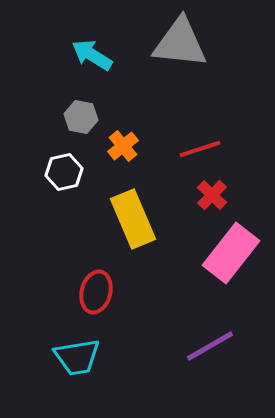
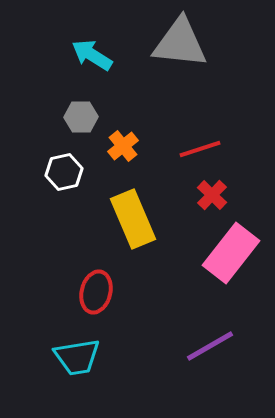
gray hexagon: rotated 12 degrees counterclockwise
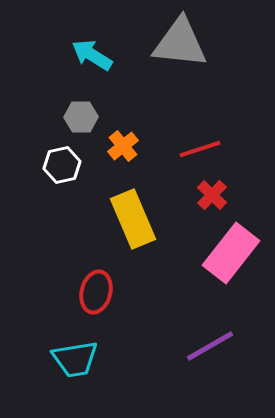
white hexagon: moved 2 px left, 7 px up
cyan trapezoid: moved 2 px left, 2 px down
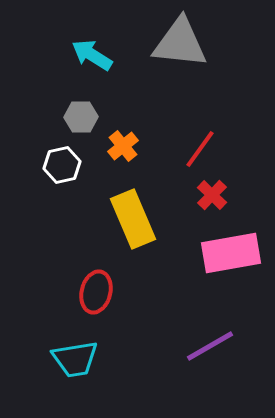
red line: rotated 36 degrees counterclockwise
pink rectangle: rotated 42 degrees clockwise
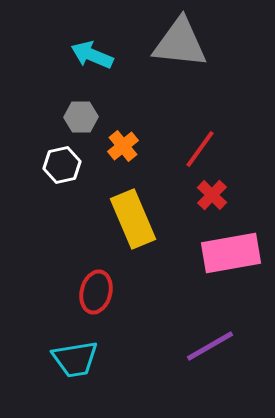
cyan arrow: rotated 9 degrees counterclockwise
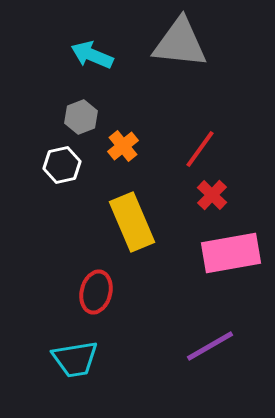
gray hexagon: rotated 20 degrees counterclockwise
yellow rectangle: moved 1 px left, 3 px down
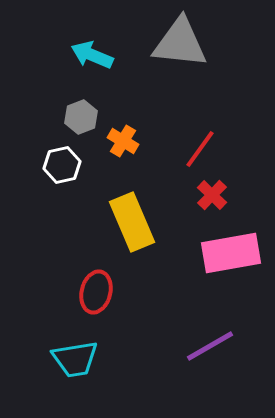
orange cross: moved 5 px up; rotated 20 degrees counterclockwise
